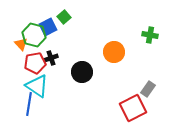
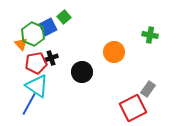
green hexagon: moved 1 px left, 1 px up; rotated 10 degrees clockwise
red pentagon: moved 1 px right
blue line: rotated 20 degrees clockwise
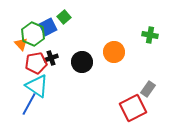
black circle: moved 10 px up
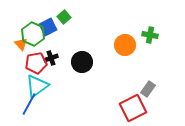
orange circle: moved 11 px right, 7 px up
cyan triangle: rotated 50 degrees clockwise
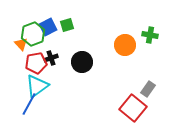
green square: moved 3 px right, 8 px down; rotated 24 degrees clockwise
green hexagon: rotated 15 degrees clockwise
red square: rotated 24 degrees counterclockwise
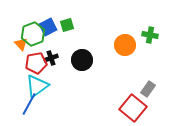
black circle: moved 2 px up
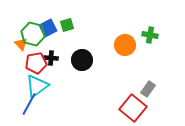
blue square: moved 1 px down
green hexagon: rotated 25 degrees counterclockwise
black cross: rotated 24 degrees clockwise
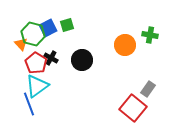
black cross: rotated 24 degrees clockwise
red pentagon: rotated 30 degrees counterclockwise
blue line: rotated 50 degrees counterclockwise
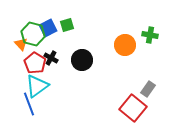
red pentagon: moved 1 px left
